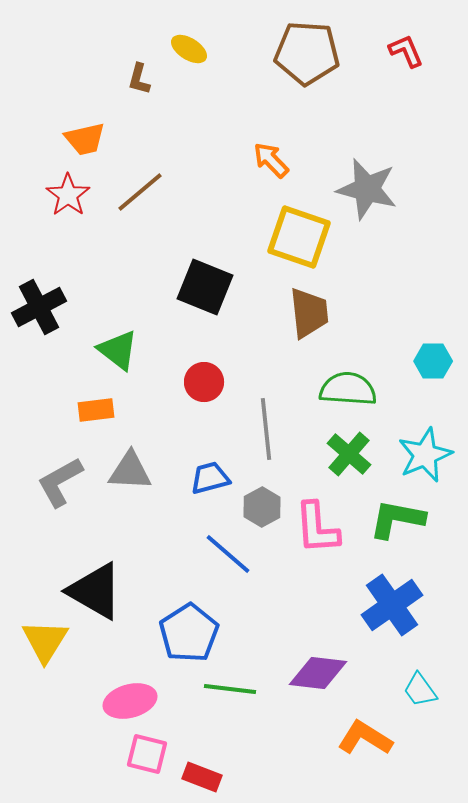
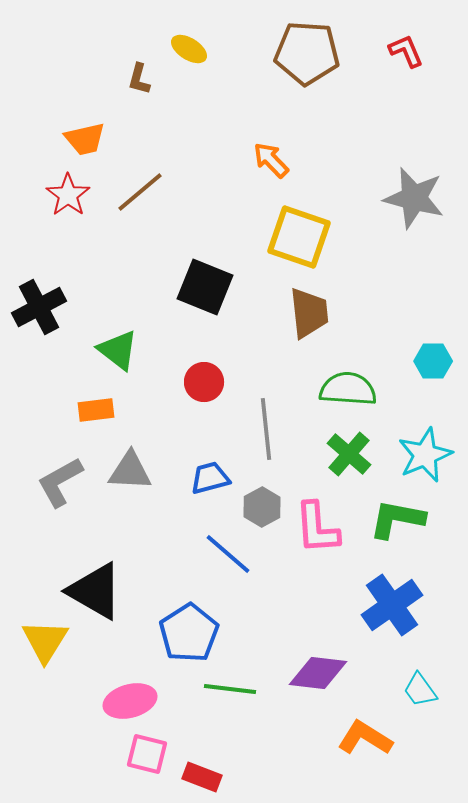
gray star: moved 47 px right, 9 px down
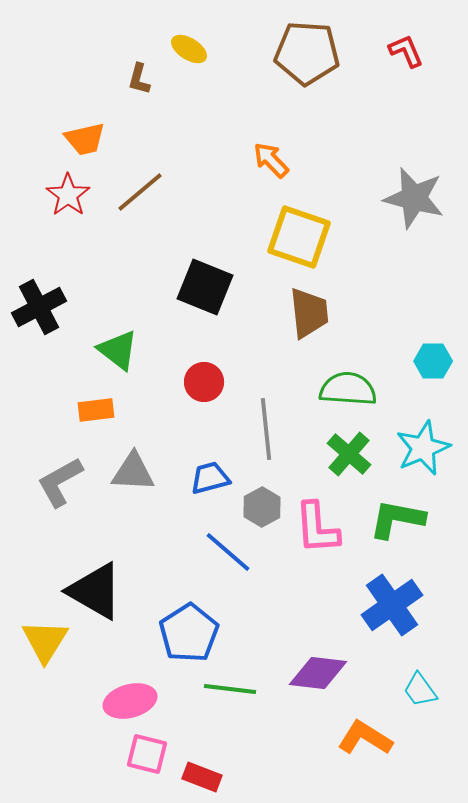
cyan star: moved 2 px left, 7 px up
gray triangle: moved 3 px right, 1 px down
blue line: moved 2 px up
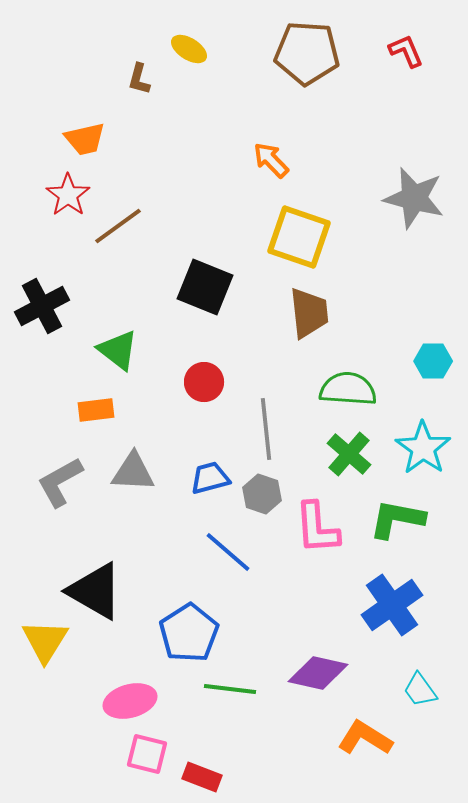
brown line: moved 22 px left, 34 px down; rotated 4 degrees clockwise
black cross: moved 3 px right, 1 px up
cyan star: rotated 14 degrees counterclockwise
gray hexagon: moved 13 px up; rotated 12 degrees counterclockwise
purple diamond: rotated 6 degrees clockwise
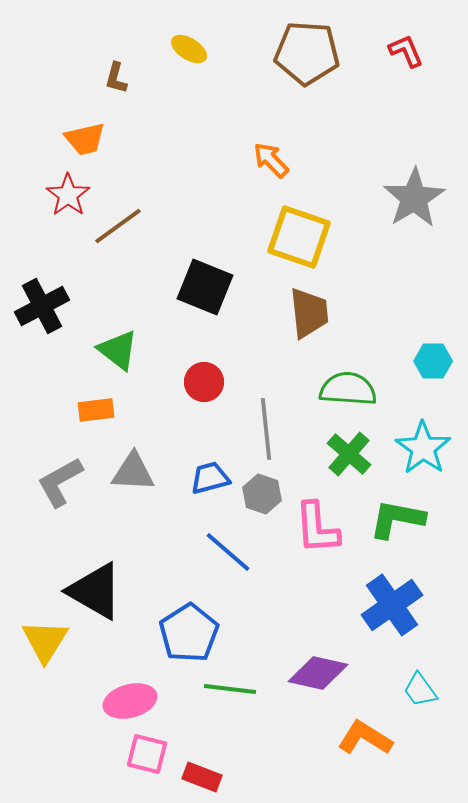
brown L-shape: moved 23 px left, 1 px up
gray star: rotated 26 degrees clockwise
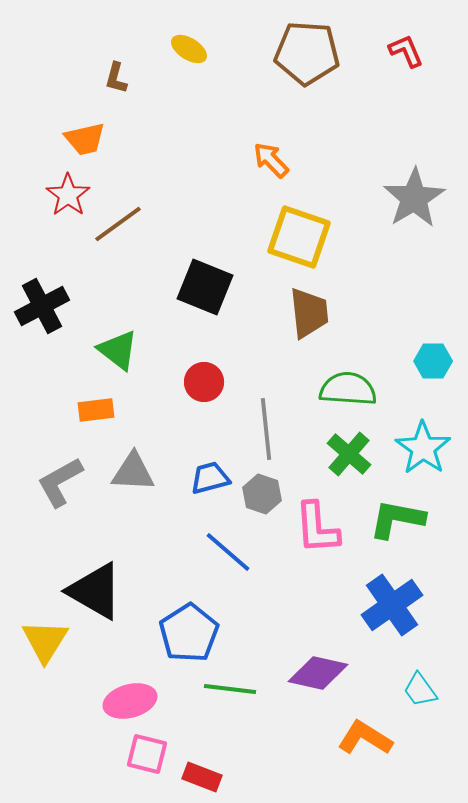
brown line: moved 2 px up
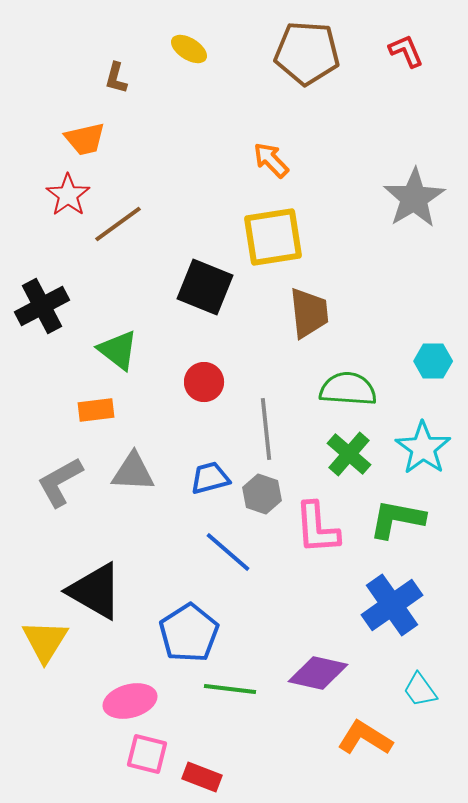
yellow square: moved 26 px left; rotated 28 degrees counterclockwise
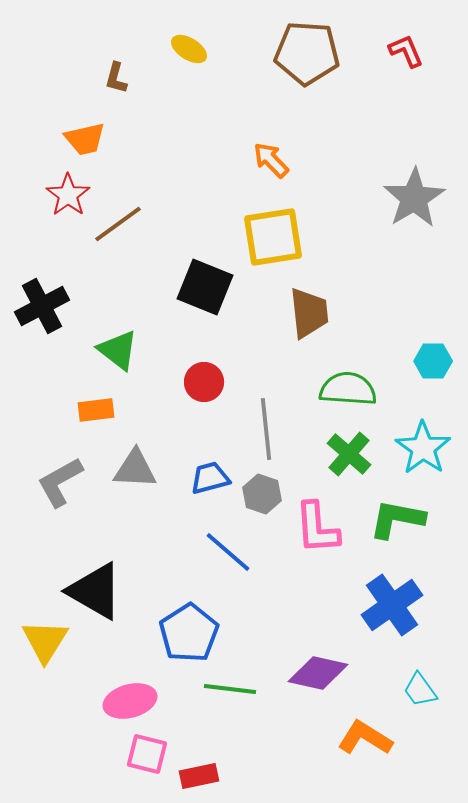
gray triangle: moved 2 px right, 3 px up
red rectangle: moved 3 px left, 1 px up; rotated 33 degrees counterclockwise
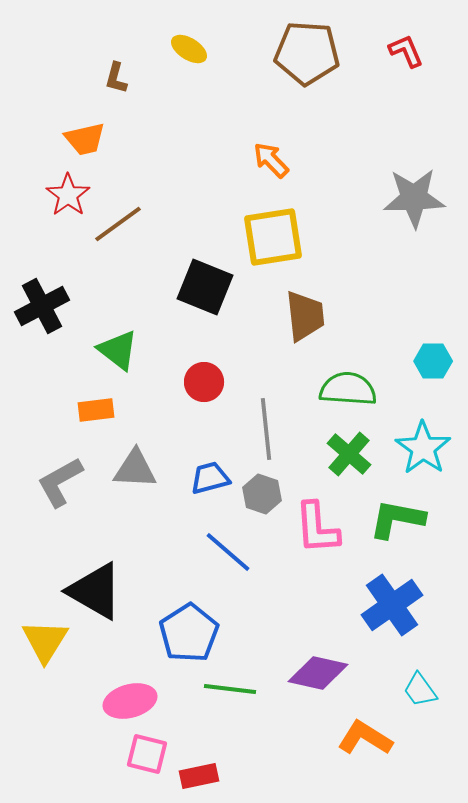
gray star: rotated 30 degrees clockwise
brown trapezoid: moved 4 px left, 3 px down
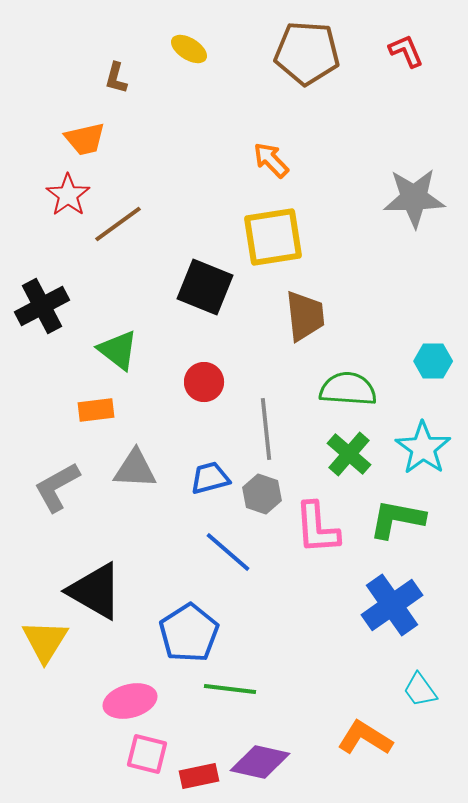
gray L-shape: moved 3 px left, 5 px down
purple diamond: moved 58 px left, 89 px down
